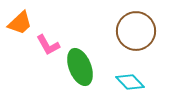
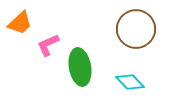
brown circle: moved 2 px up
pink L-shape: rotated 95 degrees clockwise
green ellipse: rotated 12 degrees clockwise
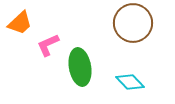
brown circle: moved 3 px left, 6 px up
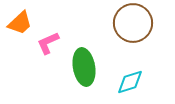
pink L-shape: moved 2 px up
green ellipse: moved 4 px right
cyan diamond: rotated 64 degrees counterclockwise
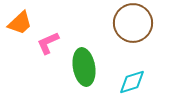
cyan diamond: moved 2 px right
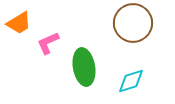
orange trapezoid: moved 1 px left; rotated 12 degrees clockwise
cyan diamond: moved 1 px left, 1 px up
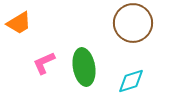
pink L-shape: moved 4 px left, 20 px down
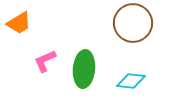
pink L-shape: moved 1 px right, 2 px up
green ellipse: moved 2 px down; rotated 15 degrees clockwise
cyan diamond: rotated 24 degrees clockwise
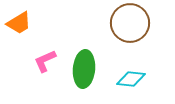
brown circle: moved 3 px left
cyan diamond: moved 2 px up
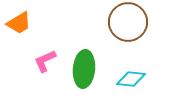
brown circle: moved 2 px left, 1 px up
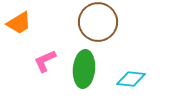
brown circle: moved 30 px left
